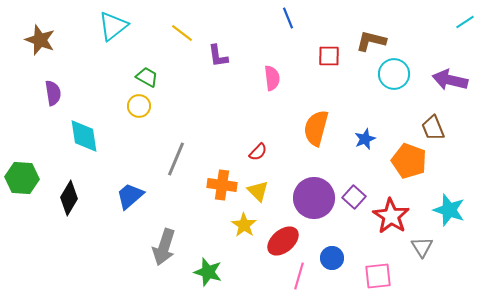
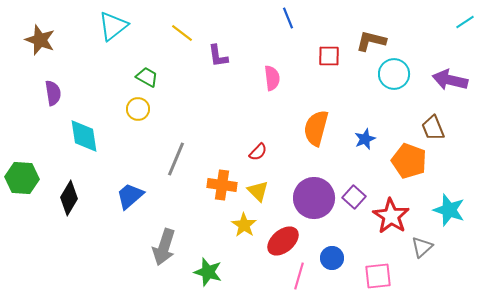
yellow circle: moved 1 px left, 3 px down
gray triangle: rotated 20 degrees clockwise
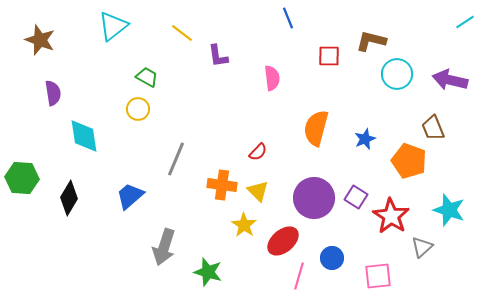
cyan circle: moved 3 px right
purple square: moved 2 px right; rotated 10 degrees counterclockwise
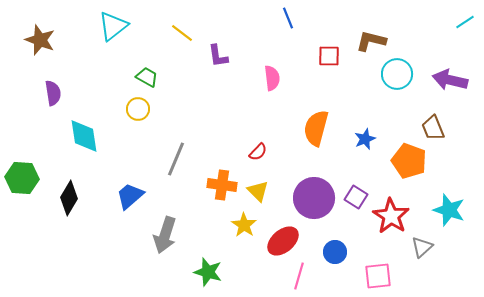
gray arrow: moved 1 px right, 12 px up
blue circle: moved 3 px right, 6 px up
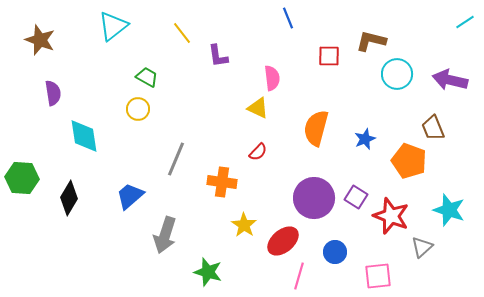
yellow line: rotated 15 degrees clockwise
orange cross: moved 3 px up
yellow triangle: moved 83 px up; rotated 20 degrees counterclockwise
red star: rotated 12 degrees counterclockwise
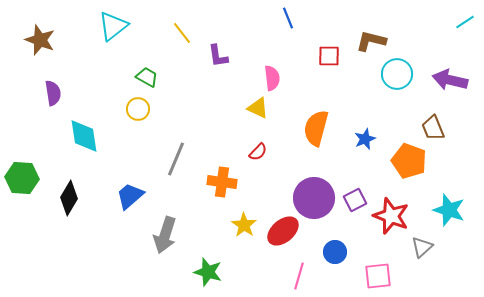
purple square: moved 1 px left, 3 px down; rotated 30 degrees clockwise
red ellipse: moved 10 px up
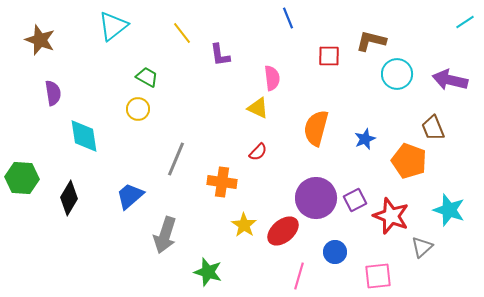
purple L-shape: moved 2 px right, 1 px up
purple circle: moved 2 px right
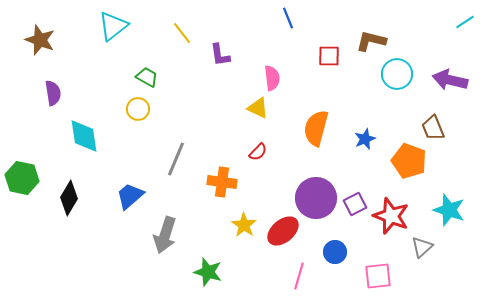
green hexagon: rotated 8 degrees clockwise
purple square: moved 4 px down
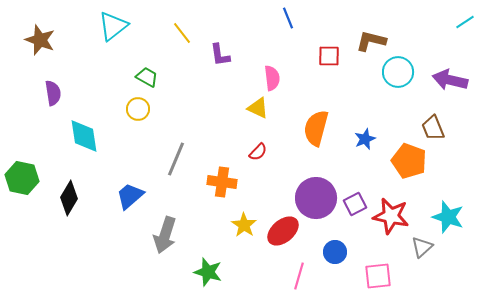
cyan circle: moved 1 px right, 2 px up
cyan star: moved 1 px left, 7 px down
red star: rotated 9 degrees counterclockwise
